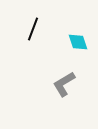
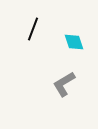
cyan diamond: moved 4 px left
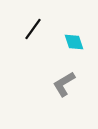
black line: rotated 15 degrees clockwise
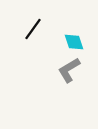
gray L-shape: moved 5 px right, 14 px up
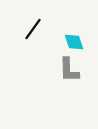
gray L-shape: rotated 60 degrees counterclockwise
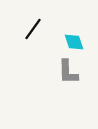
gray L-shape: moved 1 px left, 2 px down
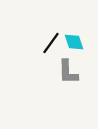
black line: moved 18 px right, 14 px down
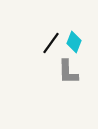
cyan diamond: rotated 40 degrees clockwise
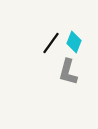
gray L-shape: rotated 16 degrees clockwise
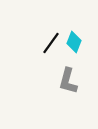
gray L-shape: moved 9 px down
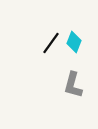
gray L-shape: moved 5 px right, 4 px down
